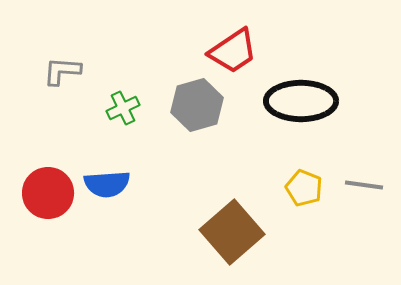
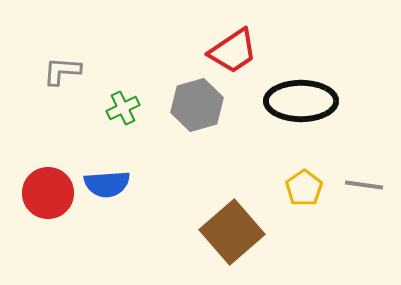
yellow pentagon: rotated 15 degrees clockwise
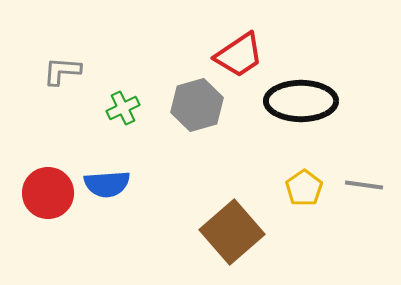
red trapezoid: moved 6 px right, 4 px down
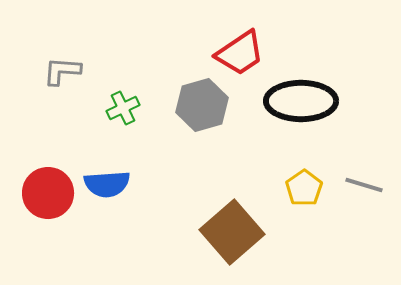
red trapezoid: moved 1 px right, 2 px up
gray hexagon: moved 5 px right
gray line: rotated 9 degrees clockwise
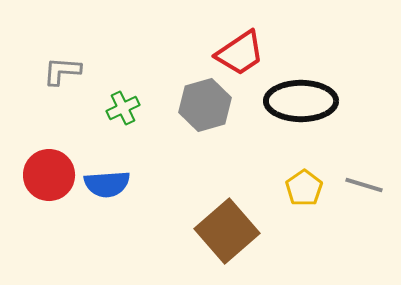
gray hexagon: moved 3 px right
red circle: moved 1 px right, 18 px up
brown square: moved 5 px left, 1 px up
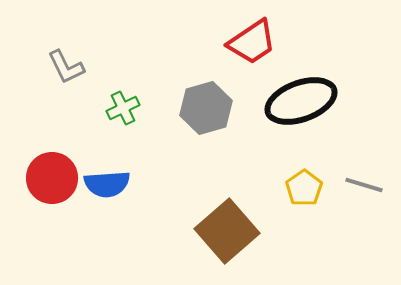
red trapezoid: moved 12 px right, 11 px up
gray L-shape: moved 4 px right, 4 px up; rotated 120 degrees counterclockwise
black ellipse: rotated 20 degrees counterclockwise
gray hexagon: moved 1 px right, 3 px down
red circle: moved 3 px right, 3 px down
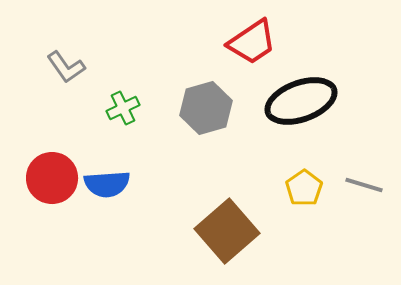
gray L-shape: rotated 9 degrees counterclockwise
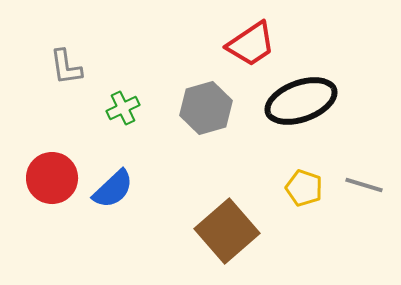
red trapezoid: moved 1 px left, 2 px down
gray L-shape: rotated 27 degrees clockwise
blue semicircle: moved 6 px right, 5 px down; rotated 39 degrees counterclockwise
yellow pentagon: rotated 18 degrees counterclockwise
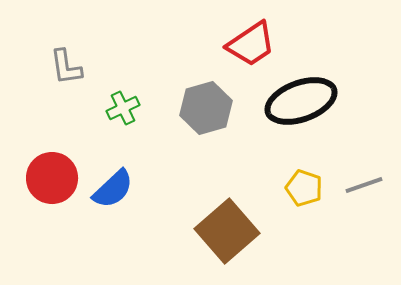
gray line: rotated 36 degrees counterclockwise
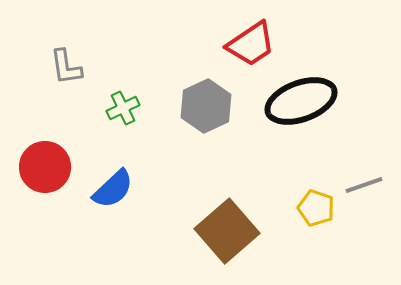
gray hexagon: moved 2 px up; rotated 9 degrees counterclockwise
red circle: moved 7 px left, 11 px up
yellow pentagon: moved 12 px right, 20 px down
